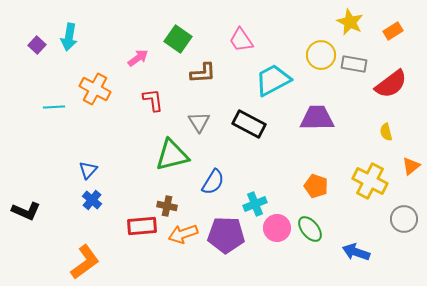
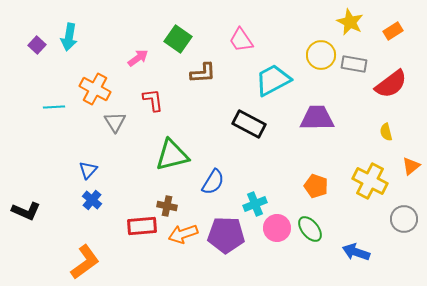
gray triangle: moved 84 px left
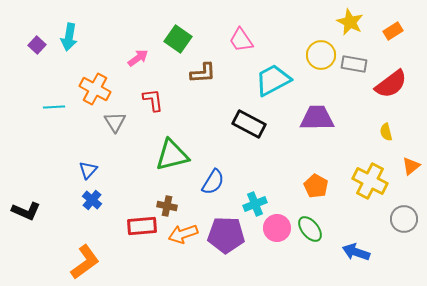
orange pentagon: rotated 10 degrees clockwise
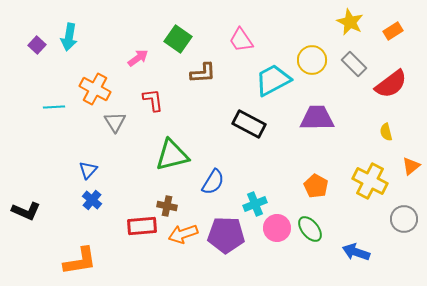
yellow circle: moved 9 px left, 5 px down
gray rectangle: rotated 35 degrees clockwise
orange L-shape: moved 5 px left, 1 px up; rotated 27 degrees clockwise
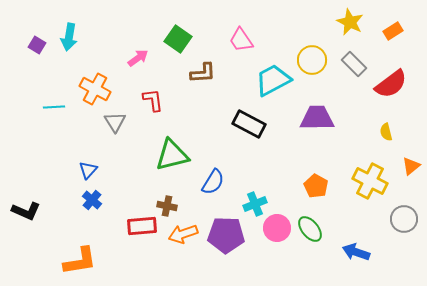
purple square: rotated 12 degrees counterclockwise
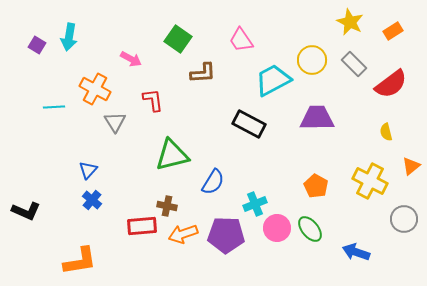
pink arrow: moved 7 px left, 1 px down; rotated 65 degrees clockwise
